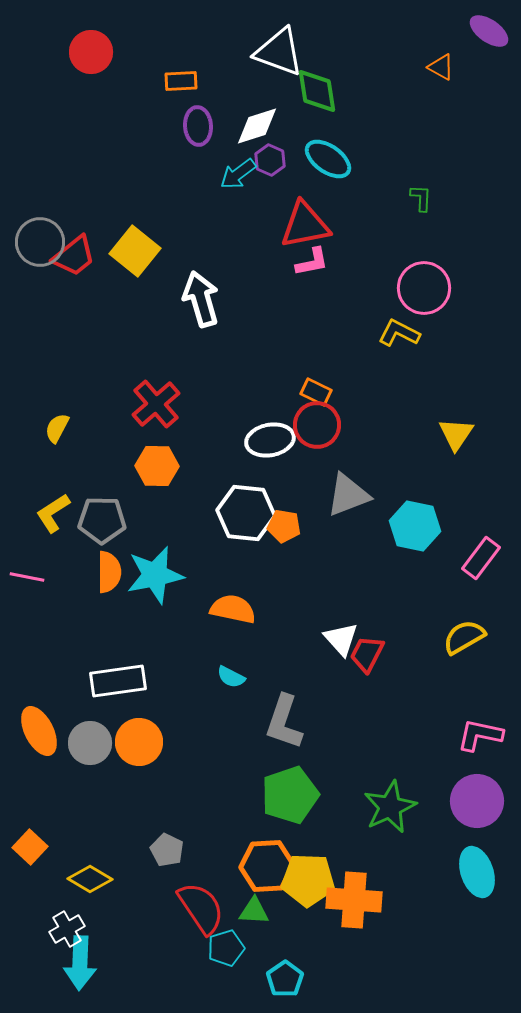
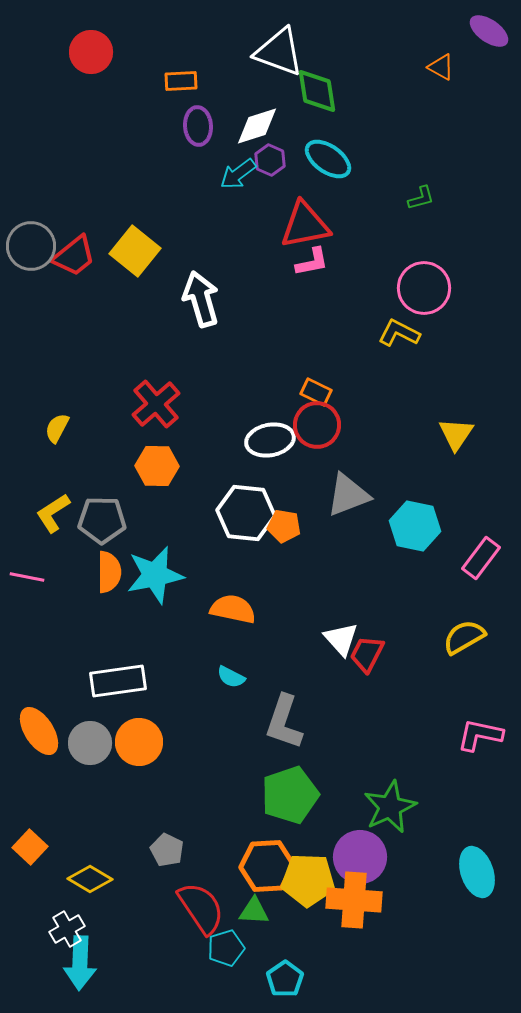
green L-shape at (421, 198): rotated 72 degrees clockwise
gray circle at (40, 242): moved 9 px left, 4 px down
orange ellipse at (39, 731): rotated 6 degrees counterclockwise
purple circle at (477, 801): moved 117 px left, 56 px down
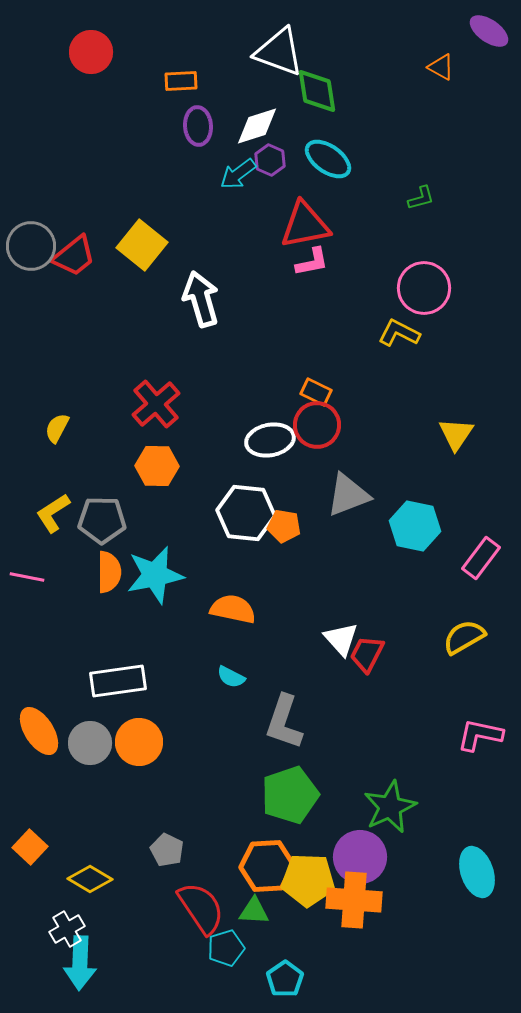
yellow square at (135, 251): moved 7 px right, 6 px up
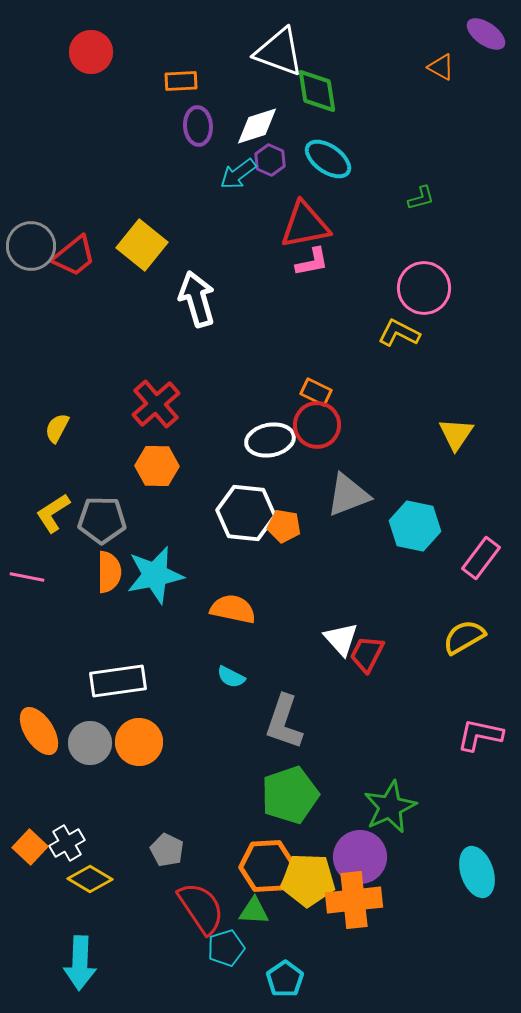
purple ellipse at (489, 31): moved 3 px left, 3 px down
white arrow at (201, 299): moved 4 px left
orange cross at (354, 900): rotated 10 degrees counterclockwise
white cross at (67, 929): moved 86 px up
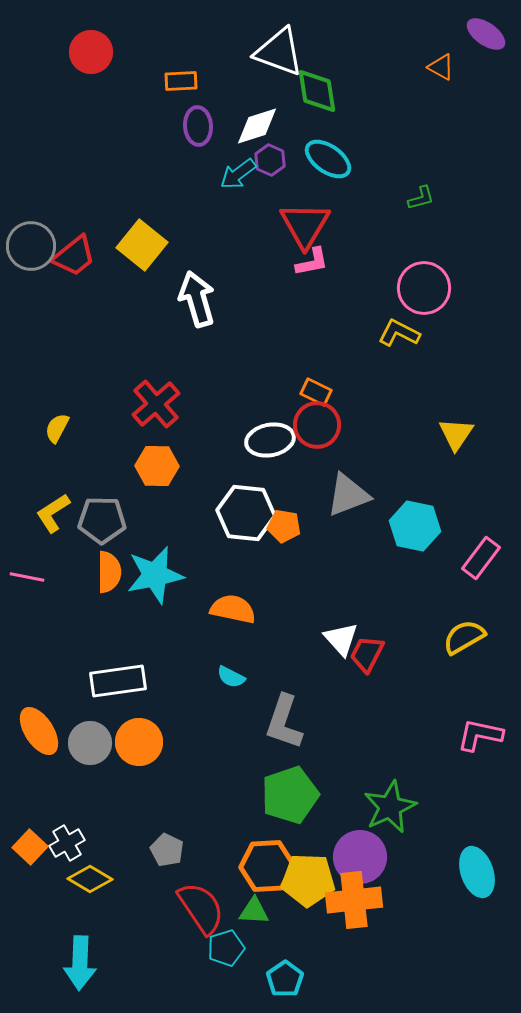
red triangle at (305, 225): rotated 48 degrees counterclockwise
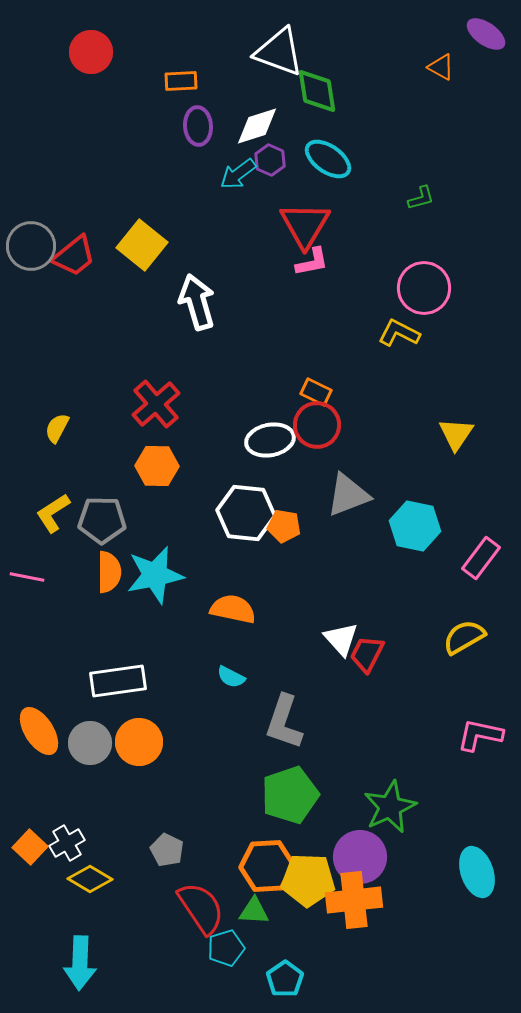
white arrow at (197, 299): moved 3 px down
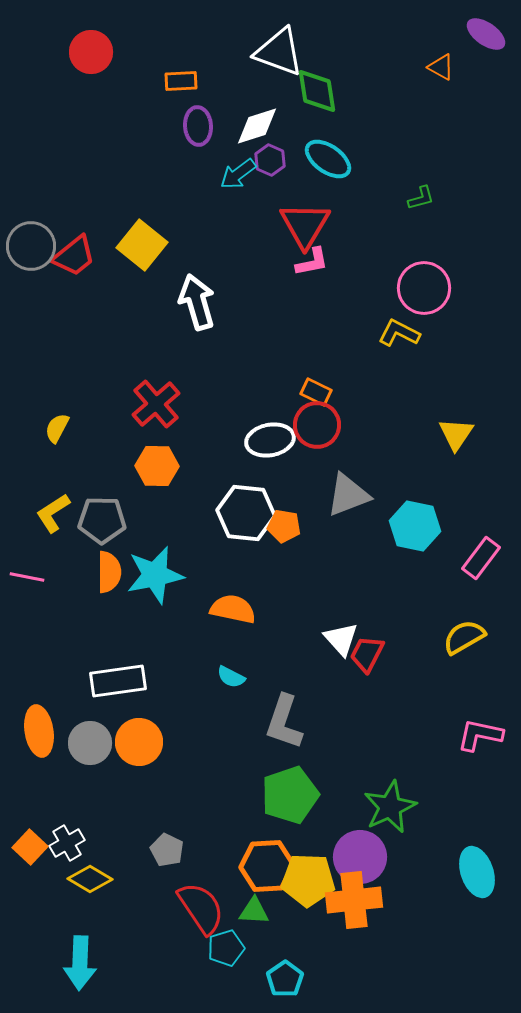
orange ellipse at (39, 731): rotated 24 degrees clockwise
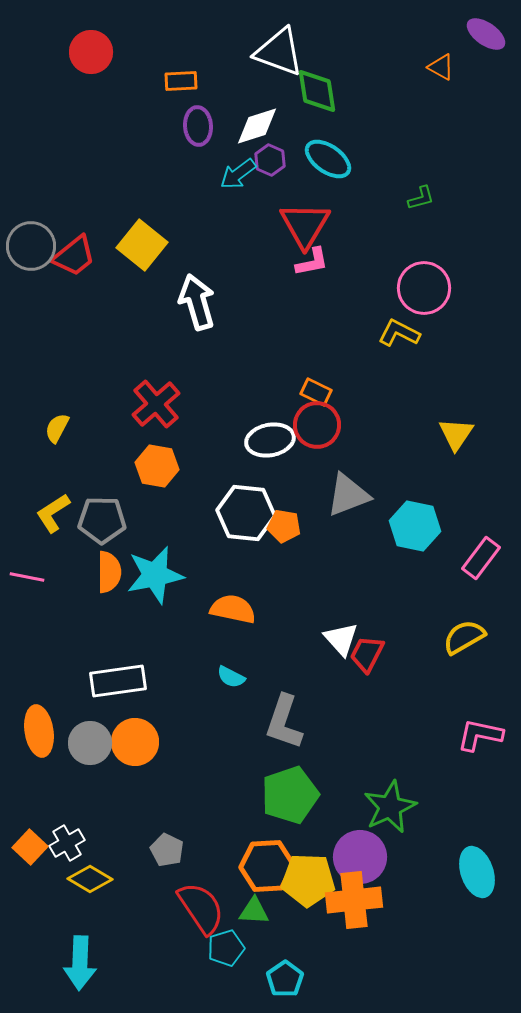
orange hexagon at (157, 466): rotated 9 degrees clockwise
orange circle at (139, 742): moved 4 px left
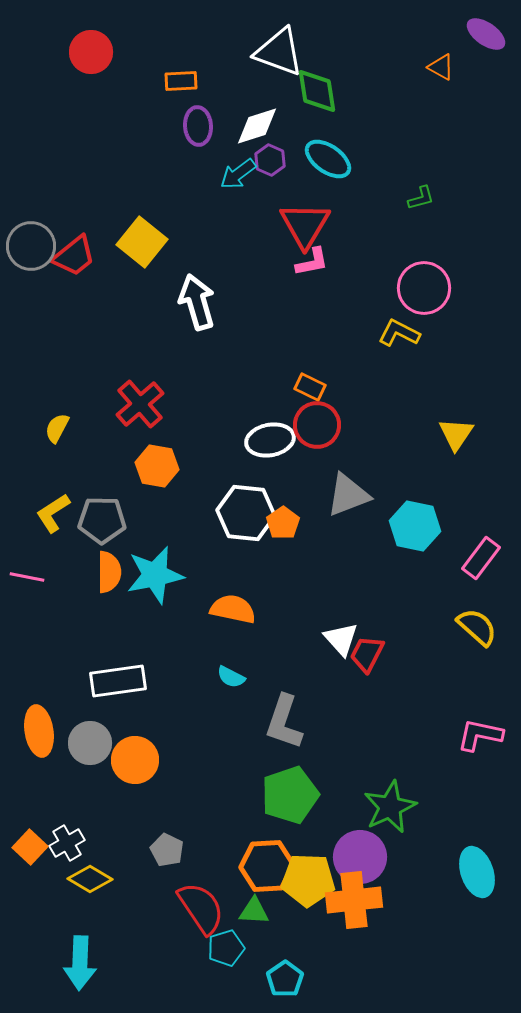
yellow square at (142, 245): moved 3 px up
orange rectangle at (316, 392): moved 6 px left, 5 px up
red cross at (156, 404): moved 16 px left
orange pentagon at (284, 526): moved 1 px left, 3 px up; rotated 28 degrees clockwise
yellow semicircle at (464, 637): moved 13 px right, 10 px up; rotated 72 degrees clockwise
orange circle at (135, 742): moved 18 px down
